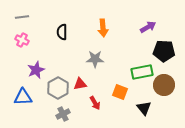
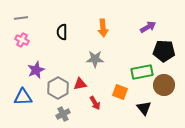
gray line: moved 1 px left, 1 px down
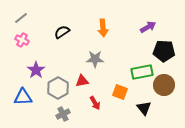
gray line: rotated 32 degrees counterclockwise
black semicircle: rotated 56 degrees clockwise
purple star: rotated 12 degrees counterclockwise
red triangle: moved 2 px right, 3 px up
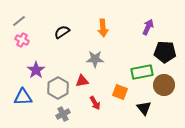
gray line: moved 2 px left, 3 px down
purple arrow: rotated 35 degrees counterclockwise
black pentagon: moved 1 px right, 1 px down
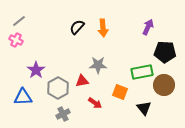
black semicircle: moved 15 px right, 5 px up; rotated 14 degrees counterclockwise
pink cross: moved 6 px left
gray star: moved 3 px right, 6 px down
red arrow: rotated 24 degrees counterclockwise
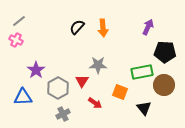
red triangle: rotated 48 degrees counterclockwise
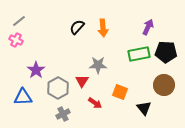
black pentagon: moved 1 px right
green rectangle: moved 3 px left, 18 px up
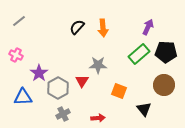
pink cross: moved 15 px down
green rectangle: rotated 30 degrees counterclockwise
purple star: moved 3 px right, 3 px down
orange square: moved 1 px left, 1 px up
red arrow: moved 3 px right, 15 px down; rotated 40 degrees counterclockwise
black triangle: moved 1 px down
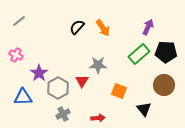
orange arrow: rotated 30 degrees counterclockwise
